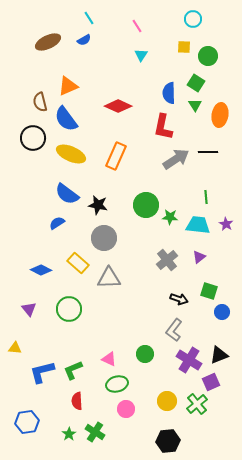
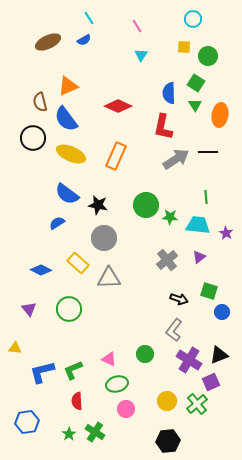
purple star at (226, 224): moved 9 px down
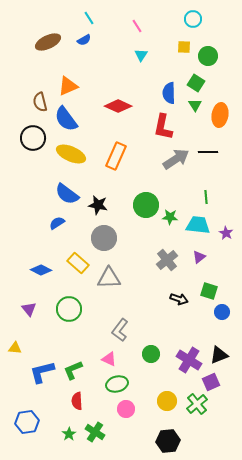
gray L-shape at (174, 330): moved 54 px left
green circle at (145, 354): moved 6 px right
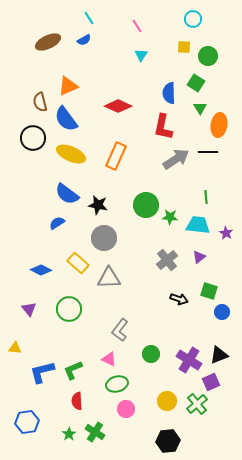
green triangle at (195, 105): moved 5 px right, 3 px down
orange ellipse at (220, 115): moved 1 px left, 10 px down
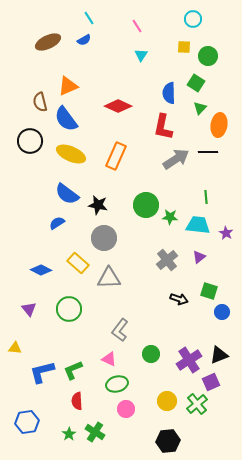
green triangle at (200, 108): rotated 16 degrees clockwise
black circle at (33, 138): moved 3 px left, 3 px down
purple cross at (189, 360): rotated 25 degrees clockwise
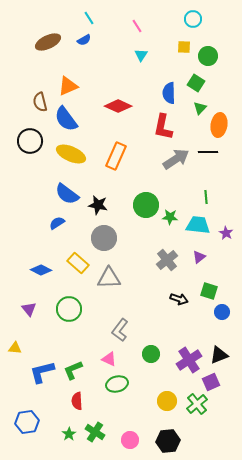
pink circle at (126, 409): moved 4 px right, 31 px down
